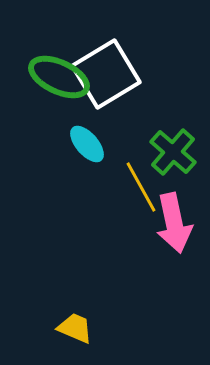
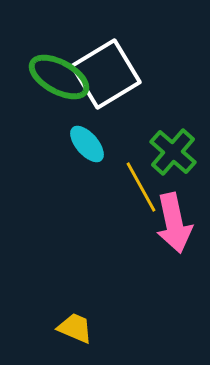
green ellipse: rotated 4 degrees clockwise
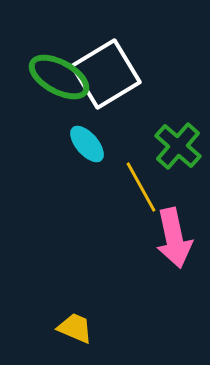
green cross: moved 5 px right, 6 px up
pink arrow: moved 15 px down
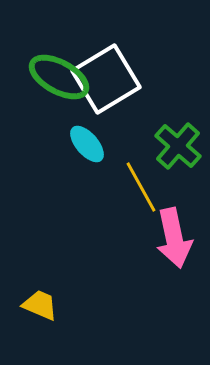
white square: moved 5 px down
yellow trapezoid: moved 35 px left, 23 px up
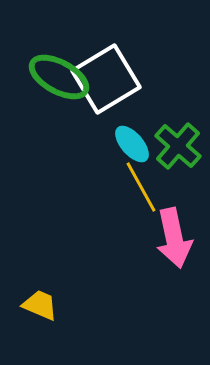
cyan ellipse: moved 45 px right
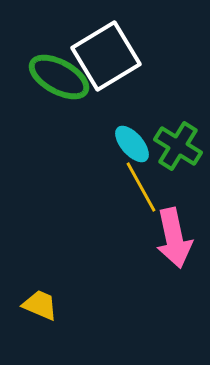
white square: moved 23 px up
green cross: rotated 9 degrees counterclockwise
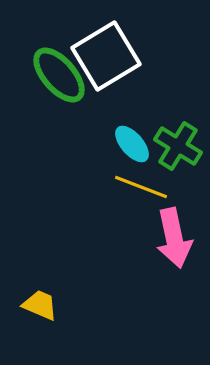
green ellipse: moved 2 px up; rotated 20 degrees clockwise
yellow line: rotated 40 degrees counterclockwise
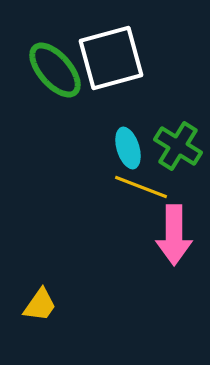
white square: moved 5 px right, 2 px down; rotated 16 degrees clockwise
green ellipse: moved 4 px left, 5 px up
cyan ellipse: moved 4 px left, 4 px down; rotated 24 degrees clockwise
pink arrow: moved 3 px up; rotated 12 degrees clockwise
yellow trapezoid: rotated 102 degrees clockwise
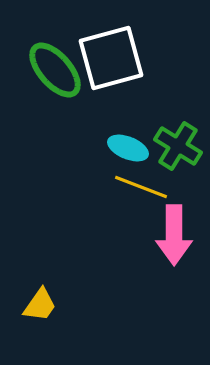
cyan ellipse: rotated 51 degrees counterclockwise
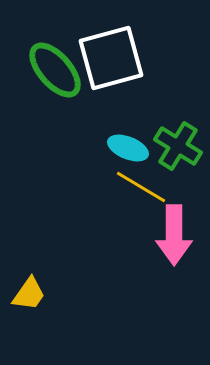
yellow line: rotated 10 degrees clockwise
yellow trapezoid: moved 11 px left, 11 px up
